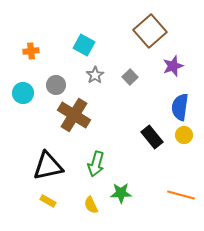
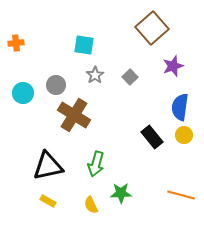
brown square: moved 2 px right, 3 px up
cyan square: rotated 20 degrees counterclockwise
orange cross: moved 15 px left, 8 px up
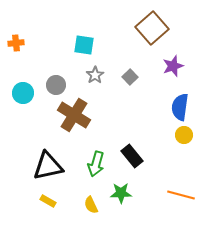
black rectangle: moved 20 px left, 19 px down
